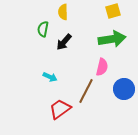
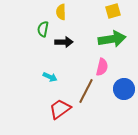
yellow semicircle: moved 2 px left
black arrow: rotated 132 degrees counterclockwise
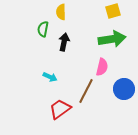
black arrow: rotated 78 degrees counterclockwise
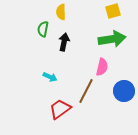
blue circle: moved 2 px down
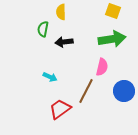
yellow square: rotated 35 degrees clockwise
black arrow: rotated 108 degrees counterclockwise
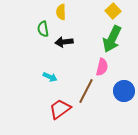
yellow square: rotated 28 degrees clockwise
green semicircle: rotated 21 degrees counterclockwise
green arrow: rotated 124 degrees clockwise
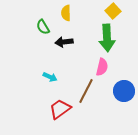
yellow semicircle: moved 5 px right, 1 px down
green semicircle: moved 2 px up; rotated 21 degrees counterclockwise
green arrow: moved 5 px left, 1 px up; rotated 28 degrees counterclockwise
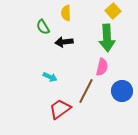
blue circle: moved 2 px left
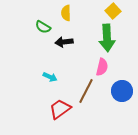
green semicircle: rotated 28 degrees counterclockwise
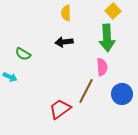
green semicircle: moved 20 px left, 27 px down
pink semicircle: rotated 18 degrees counterclockwise
cyan arrow: moved 40 px left
blue circle: moved 3 px down
